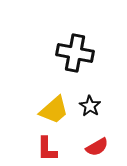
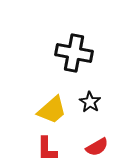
black cross: moved 1 px left
black star: moved 4 px up
yellow trapezoid: moved 2 px left
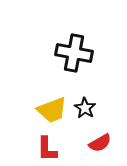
black star: moved 5 px left, 6 px down
yellow trapezoid: rotated 20 degrees clockwise
red semicircle: moved 3 px right, 4 px up
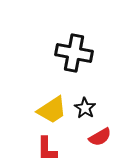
yellow trapezoid: rotated 12 degrees counterclockwise
red semicircle: moved 6 px up
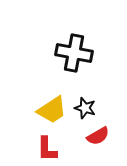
black star: rotated 15 degrees counterclockwise
red semicircle: moved 2 px left, 1 px up
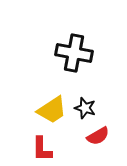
red L-shape: moved 5 px left
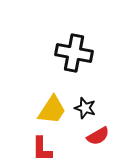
yellow trapezoid: rotated 24 degrees counterclockwise
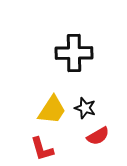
black cross: rotated 12 degrees counterclockwise
red L-shape: rotated 16 degrees counterclockwise
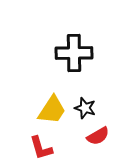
red L-shape: moved 1 px left, 1 px up
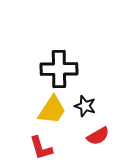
black cross: moved 15 px left, 16 px down
black star: moved 2 px up
